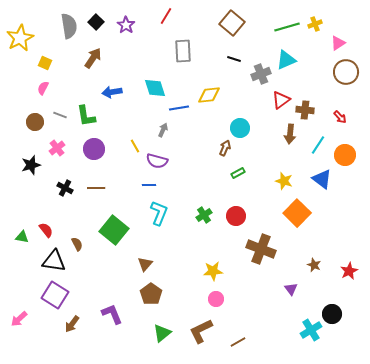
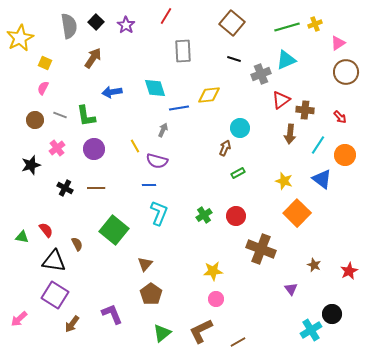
brown circle at (35, 122): moved 2 px up
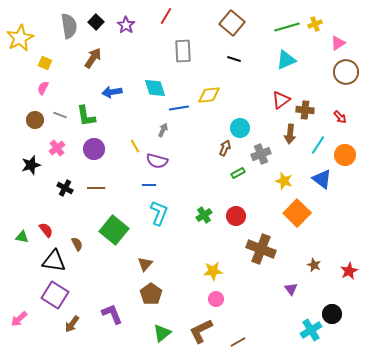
gray cross at (261, 74): moved 80 px down
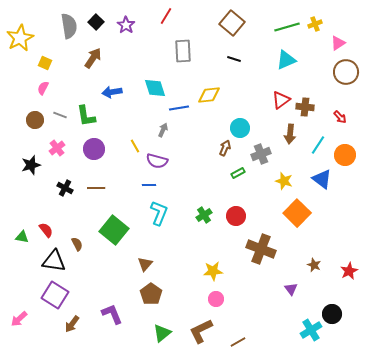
brown cross at (305, 110): moved 3 px up
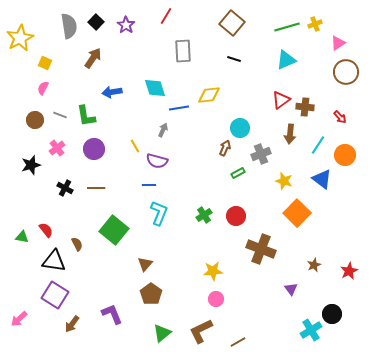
brown star at (314, 265): rotated 24 degrees clockwise
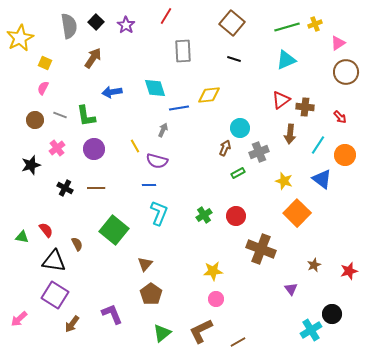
gray cross at (261, 154): moved 2 px left, 2 px up
red star at (349, 271): rotated 12 degrees clockwise
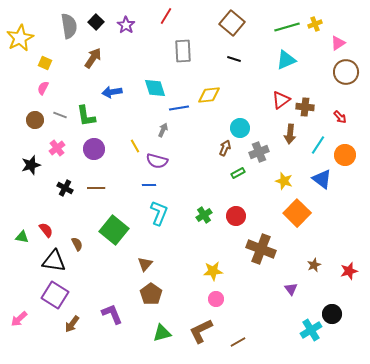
green triangle at (162, 333): rotated 24 degrees clockwise
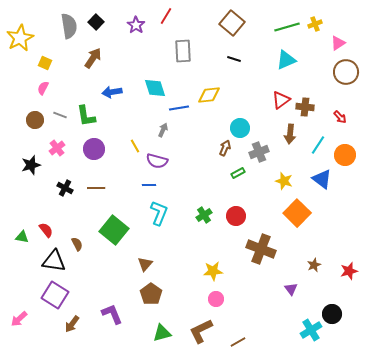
purple star at (126, 25): moved 10 px right
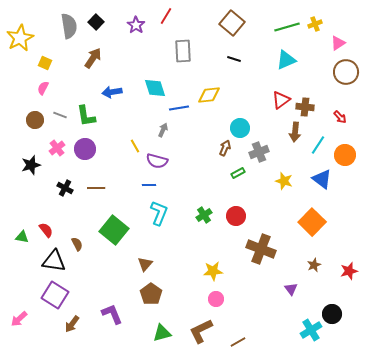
brown arrow at (290, 134): moved 5 px right, 2 px up
purple circle at (94, 149): moved 9 px left
orange square at (297, 213): moved 15 px right, 9 px down
